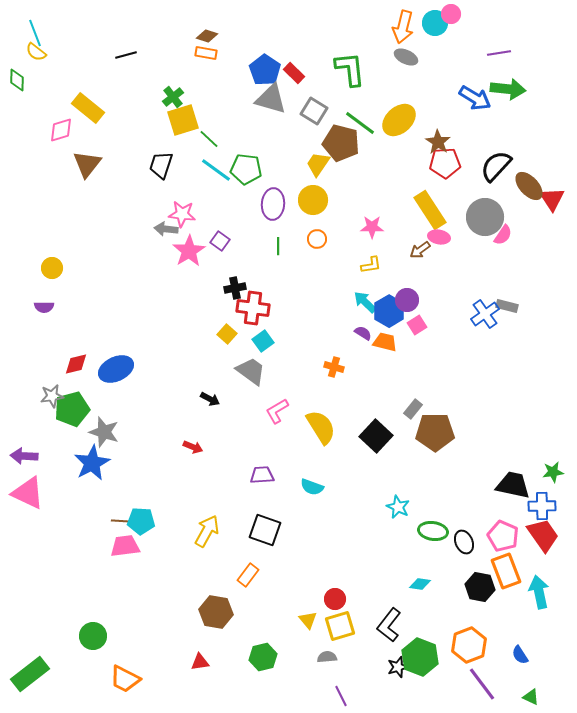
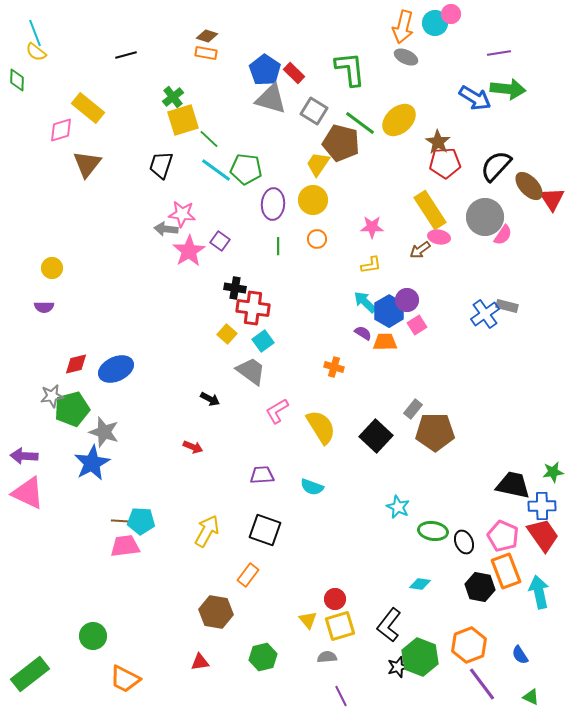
black cross at (235, 288): rotated 20 degrees clockwise
orange trapezoid at (385, 342): rotated 15 degrees counterclockwise
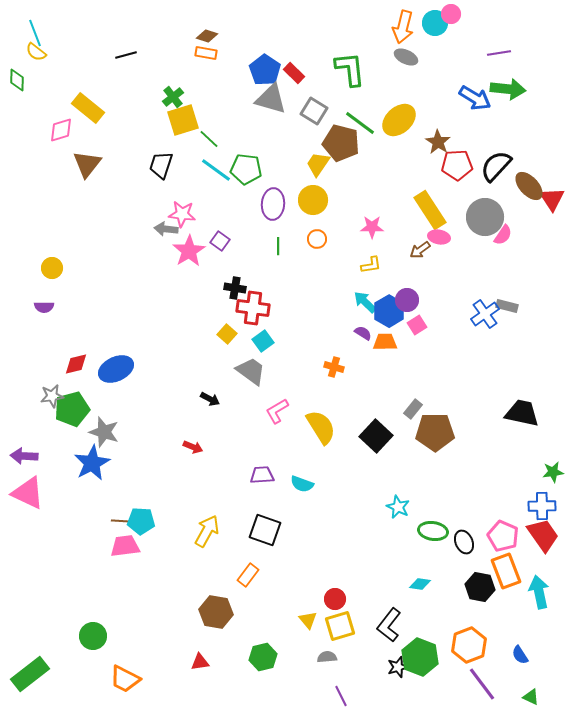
red pentagon at (445, 163): moved 12 px right, 2 px down
black trapezoid at (513, 485): moved 9 px right, 72 px up
cyan semicircle at (312, 487): moved 10 px left, 3 px up
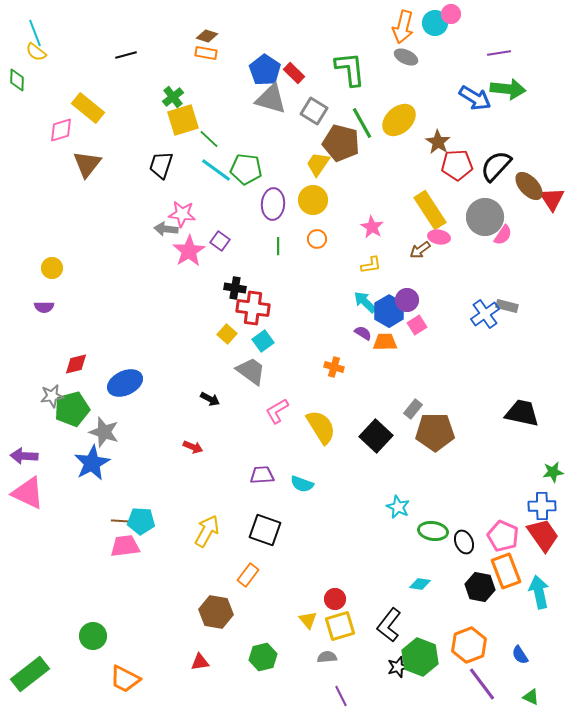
green line at (360, 123): moved 2 px right; rotated 24 degrees clockwise
pink star at (372, 227): rotated 30 degrees clockwise
blue ellipse at (116, 369): moved 9 px right, 14 px down
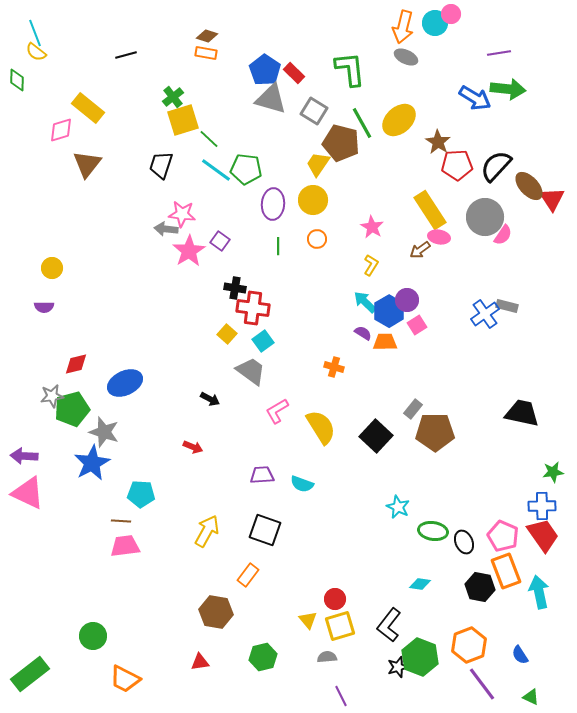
yellow L-shape at (371, 265): rotated 50 degrees counterclockwise
cyan pentagon at (141, 521): moved 27 px up
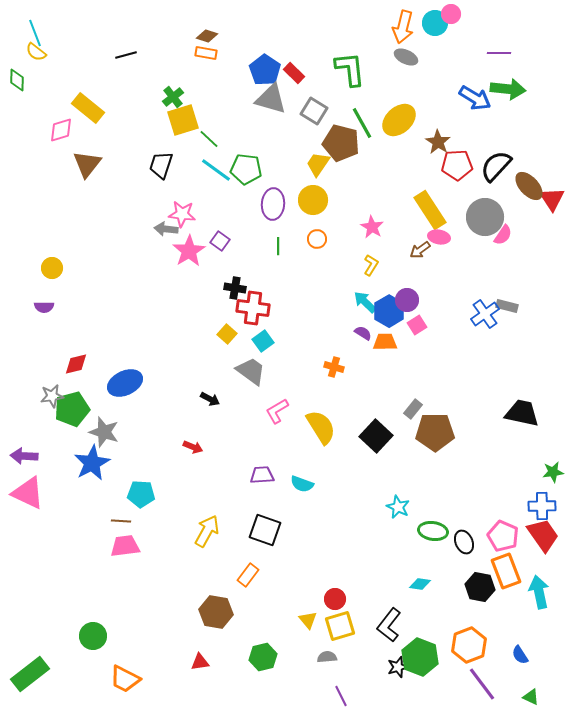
purple line at (499, 53): rotated 10 degrees clockwise
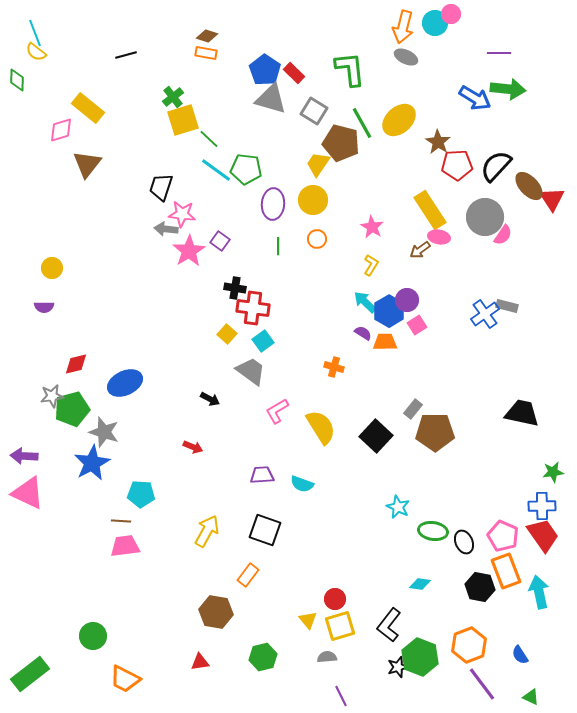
black trapezoid at (161, 165): moved 22 px down
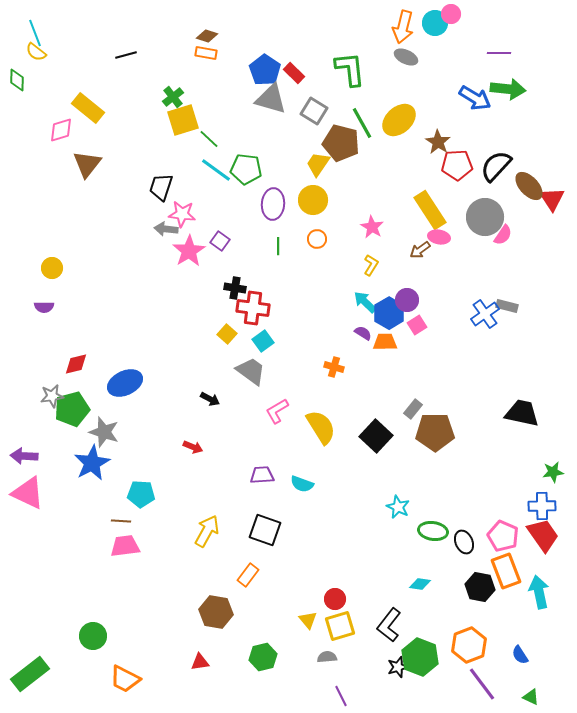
blue hexagon at (389, 311): moved 2 px down
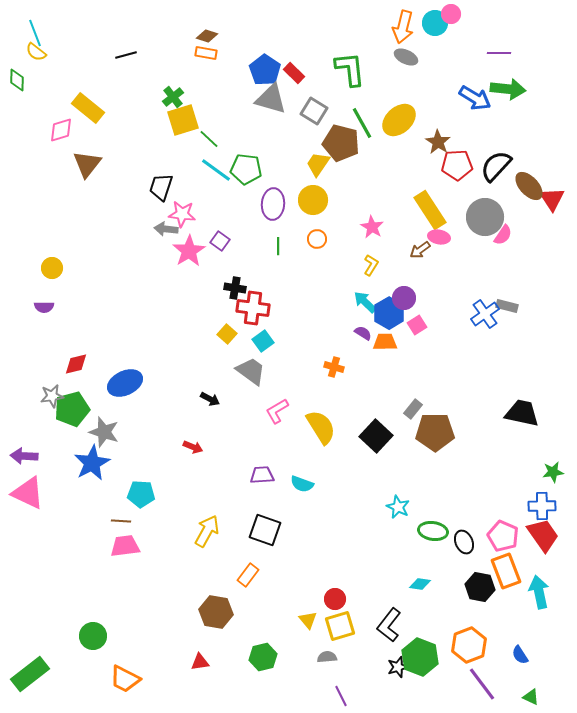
purple circle at (407, 300): moved 3 px left, 2 px up
